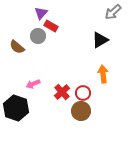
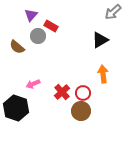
purple triangle: moved 10 px left, 2 px down
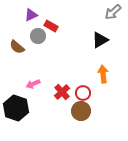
purple triangle: rotated 24 degrees clockwise
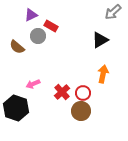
orange arrow: rotated 18 degrees clockwise
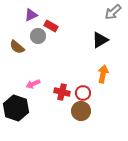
red cross: rotated 35 degrees counterclockwise
